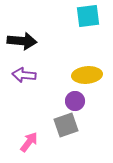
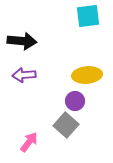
purple arrow: rotated 10 degrees counterclockwise
gray square: rotated 30 degrees counterclockwise
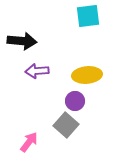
purple arrow: moved 13 px right, 4 px up
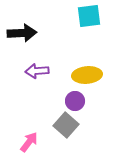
cyan square: moved 1 px right
black arrow: moved 8 px up; rotated 8 degrees counterclockwise
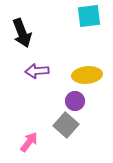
black arrow: rotated 72 degrees clockwise
